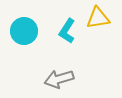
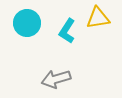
cyan circle: moved 3 px right, 8 px up
gray arrow: moved 3 px left
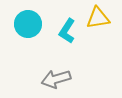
cyan circle: moved 1 px right, 1 px down
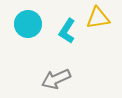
gray arrow: rotated 8 degrees counterclockwise
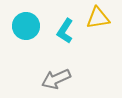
cyan circle: moved 2 px left, 2 px down
cyan L-shape: moved 2 px left
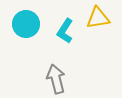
cyan circle: moved 2 px up
gray arrow: rotated 100 degrees clockwise
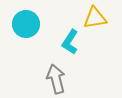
yellow triangle: moved 3 px left
cyan L-shape: moved 5 px right, 11 px down
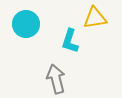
cyan L-shape: moved 1 px up; rotated 15 degrees counterclockwise
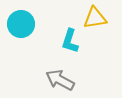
cyan circle: moved 5 px left
gray arrow: moved 4 px right, 1 px down; rotated 48 degrees counterclockwise
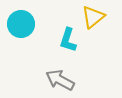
yellow triangle: moved 2 px left, 1 px up; rotated 30 degrees counterclockwise
cyan L-shape: moved 2 px left, 1 px up
